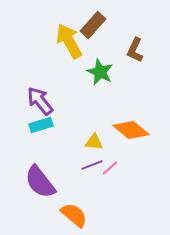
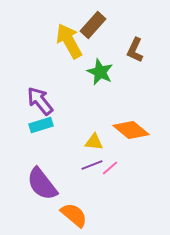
purple semicircle: moved 2 px right, 2 px down
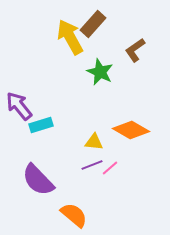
brown rectangle: moved 1 px up
yellow arrow: moved 1 px right, 4 px up
brown L-shape: rotated 30 degrees clockwise
purple arrow: moved 21 px left, 5 px down
orange diamond: rotated 9 degrees counterclockwise
purple semicircle: moved 4 px left, 4 px up; rotated 6 degrees counterclockwise
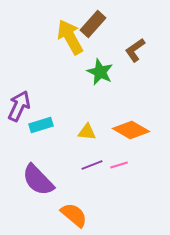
purple arrow: rotated 64 degrees clockwise
yellow triangle: moved 7 px left, 10 px up
pink line: moved 9 px right, 3 px up; rotated 24 degrees clockwise
